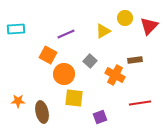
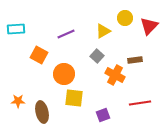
orange square: moved 9 px left
gray square: moved 7 px right, 5 px up
purple square: moved 3 px right, 2 px up
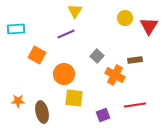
red triangle: rotated 12 degrees counterclockwise
yellow triangle: moved 28 px left, 20 px up; rotated 28 degrees counterclockwise
orange square: moved 2 px left
red line: moved 5 px left, 2 px down
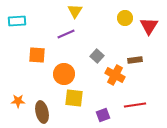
cyan rectangle: moved 1 px right, 8 px up
orange square: rotated 24 degrees counterclockwise
